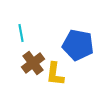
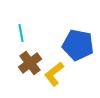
brown cross: moved 3 px left
yellow L-shape: moved 1 px left; rotated 45 degrees clockwise
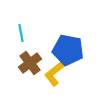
blue pentagon: moved 10 px left, 5 px down
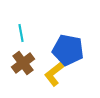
brown cross: moved 7 px left
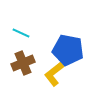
cyan line: rotated 54 degrees counterclockwise
brown cross: rotated 15 degrees clockwise
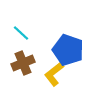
cyan line: rotated 18 degrees clockwise
blue pentagon: rotated 8 degrees clockwise
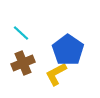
blue pentagon: rotated 16 degrees clockwise
yellow L-shape: moved 2 px right; rotated 10 degrees clockwise
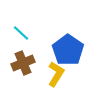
yellow L-shape: rotated 150 degrees clockwise
